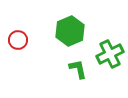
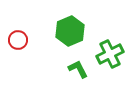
green L-shape: rotated 15 degrees counterclockwise
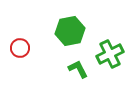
green hexagon: rotated 12 degrees clockwise
red circle: moved 2 px right, 8 px down
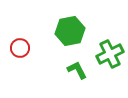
green L-shape: moved 1 px left, 1 px down
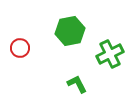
green L-shape: moved 14 px down
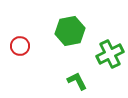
red circle: moved 2 px up
green L-shape: moved 3 px up
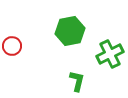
red circle: moved 8 px left
green L-shape: rotated 40 degrees clockwise
